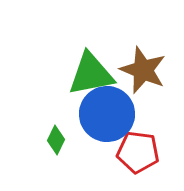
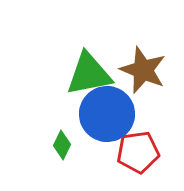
green triangle: moved 2 px left
green diamond: moved 6 px right, 5 px down
red pentagon: rotated 15 degrees counterclockwise
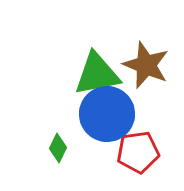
brown star: moved 3 px right, 5 px up
green triangle: moved 8 px right
green diamond: moved 4 px left, 3 px down
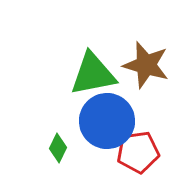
brown star: rotated 6 degrees counterclockwise
green triangle: moved 4 px left
blue circle: moved 7 px down
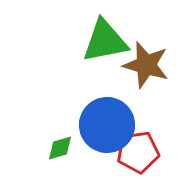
green triangle: moved 12 px right, 33 px up
blue circle: moved 4 px down
green diamond: moved 2 px right; rotated 48 degrees clockwise
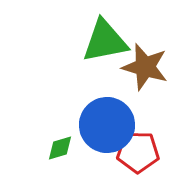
brown star: moved 1 px left, 2 px down
red pentagon: rotated 9 degrees clockwise
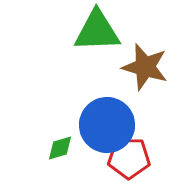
green triangle: moved 8 px left, 10 px up; rotated 9 degrees clockwise
red pentagon: moved 9 px left, 6 px down
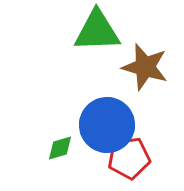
red pentagon: rotated 9 degrees counterclockwise
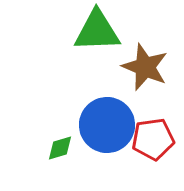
brown star: rotated 6 degrees clockwise
red pentagon: moved 24 px right, 19 px up
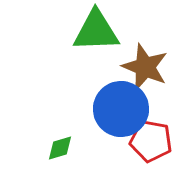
green triangle: moved 1 px left
blue circle: moved 14 px right, 16 px up
red pentagon: moved 2 px left, 2 px down; rotated 18 degrees clockwise
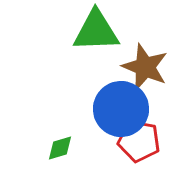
red pentagon: moved 12 px left
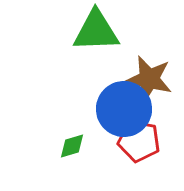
brown star: moved 4 px right, 12 px down; rotated 9 degrees counterclockwise
blue circle: moved 3 px right
green diamond: moved 12 px right, 2 px up
